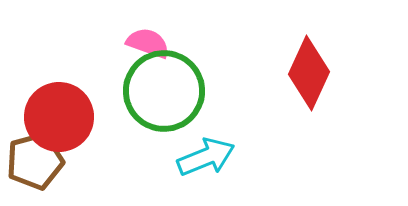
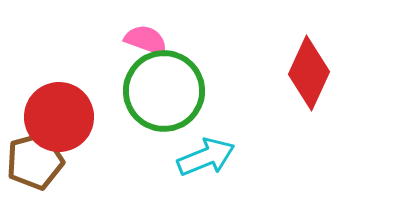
pink semicircle: moved 2 px left, 3 px up
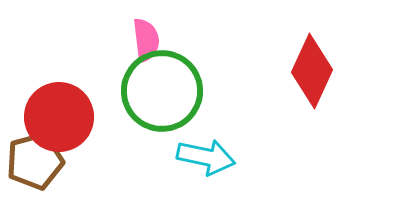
pink semicircle: rotated 63 degrees clockwise
red diamond: moved 3 px right, 2 px up
green circle: moved 2 px left
cyan arrow: rotated 34 degrees clockwise
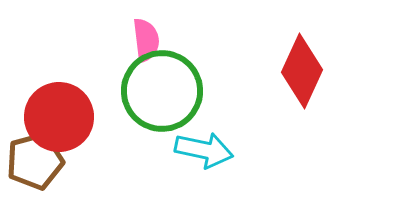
red diamond: moved 10 px left
cyan arrow: moved 2 px left, 7 px up
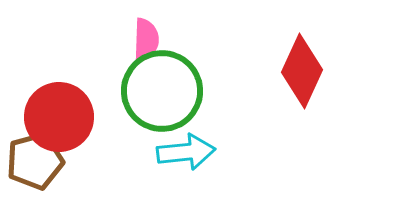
pink semicircle: rotated 9 degrees clockwise
cyan arrow: moved 18 px left, 2 px down; rotated 18 degrees counterclockwise
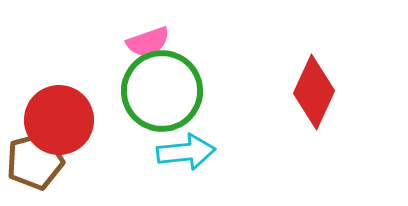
pink semicircle: moved 2 px right, 2 px down; rotated 69 degrees clockwise
red diamond: moved 12 px right, 21 px down
red circle: moved 3 px down
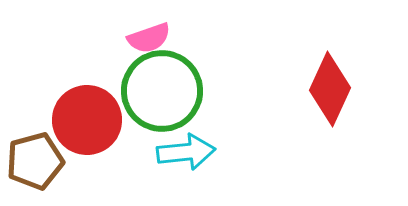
pink semicircle: moved 1 px right, 4 px up
red diamond: moved 16 px right, 3 px up
red circle: moved 28 px right
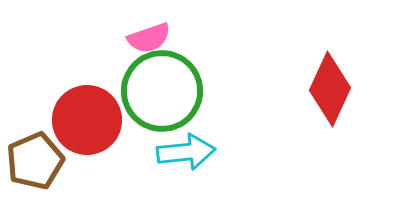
brown pentagon: rotated 8 degrees counterclockwise
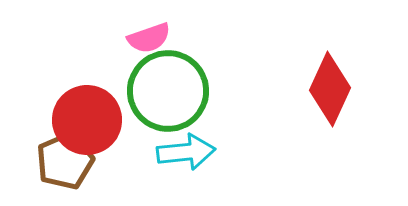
green circle: moved 6 px right
brown pentagon: moved 30 px right
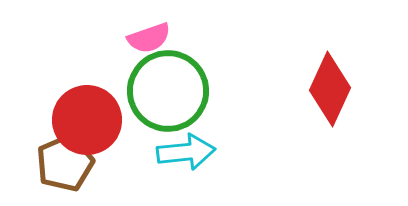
brown pentagon: moved 2 px down
